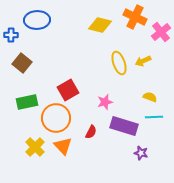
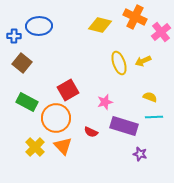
blue ellipse: moved 2 px right, 6 px down
blue cross: moved 3 px right, 1 px down
green rectangle: rotated 40 degrees clockwise
red semicircle: rotated 88 degrees clockwise
purple star: moved 1 px left, 1 px down
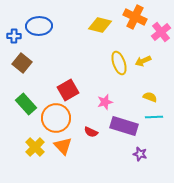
green rectangle: moved 1 px left, 2 px down; rotated 20 degrees clockwise
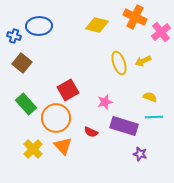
yellow diamond: moved 3 px left
blue cross: rotated 16 degrees clockwise
yellow cross: moved 2 px left, 2 px down
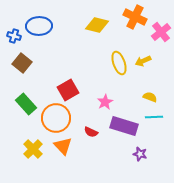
pink star: rotated 14 degrees counterclockwise
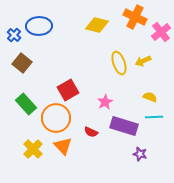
blue cross: moved 1 px up; rotated 24 degrees clockwise
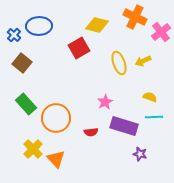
red square: moved 11 px right, 42 px up
red semicircle: rotated 32 degrees counterclockwise
orange triangle: moved 7 px left, 13 px down
